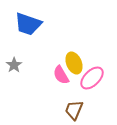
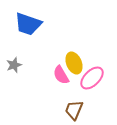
gray star: rotated 14 degrees clockwise
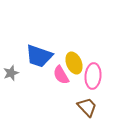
blue trapezoid: moved 11 px right, 32 px down
gray star: moved 3 px left, 8 px down
pink ellipse: moved 1 px right, 2 px up; rotated 40 degrees counterclockwise
brown trapezoid: moved 13 px right, 3 px up; rotated 115 degrees clockwise
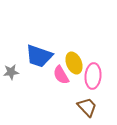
gray star: moved 1 px up; rotated 14 degrees clockwise
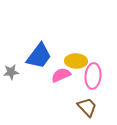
blue trapezoid: rotated 72 degrees counterclockwise
yellow ellipse: moved 2 px right, 2 px up; rotated 65 degrees counterclockwise
pink semicircle: rotated 96 degrees clockwise
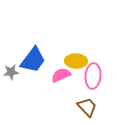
blue trapezoid: moved 6 px left, 4 px down
